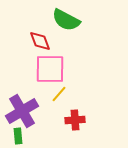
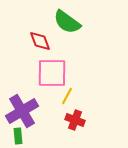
green semicircle: moved 1 px right, 2 px down; rotated 8 degrees clockwise
pink square: moved 2 px right, 4 px down
yellow line: moved 8 px right, 2 px down; rotated 12 degrees counterclockwise
red cross: rotated 24 degrees clockwise
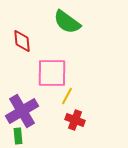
red diamond: moved 18 px left; rotated 15 degrees clockwise
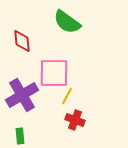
pink square: moved 2 px right
purple cross: moved 16 px up
green rectangle: moved 2 px right
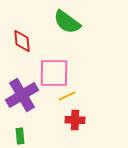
yellow line: rotated 36 degrees clockwise
red cross: rotated 18 degrees counterclockwise
